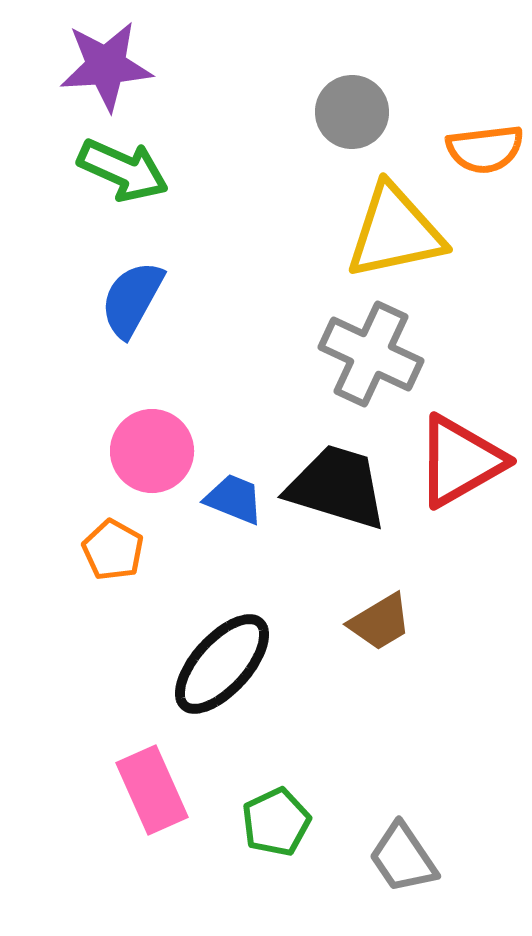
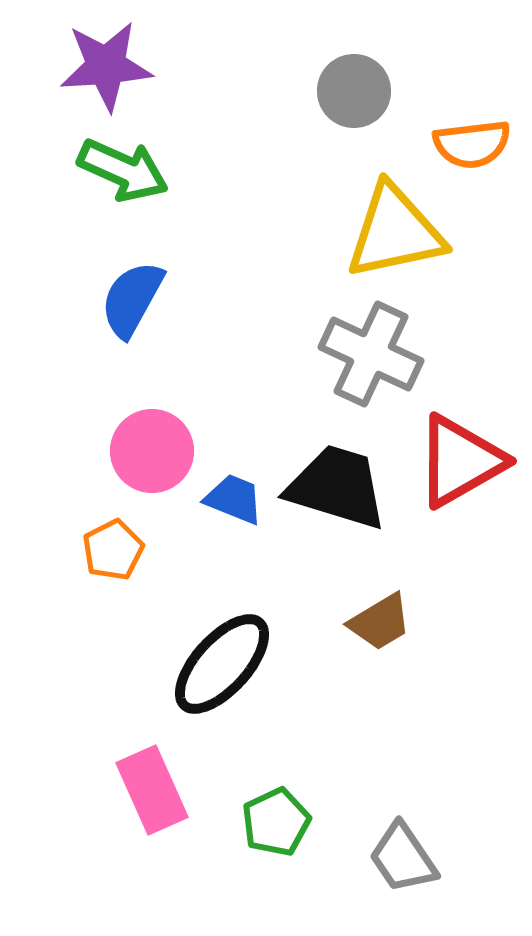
gray circle: moved 2 px right, 21 px up
orange semicircle: moved 13 px left, 5 px up
orange pentagon: rotated 16 degrees clockwise
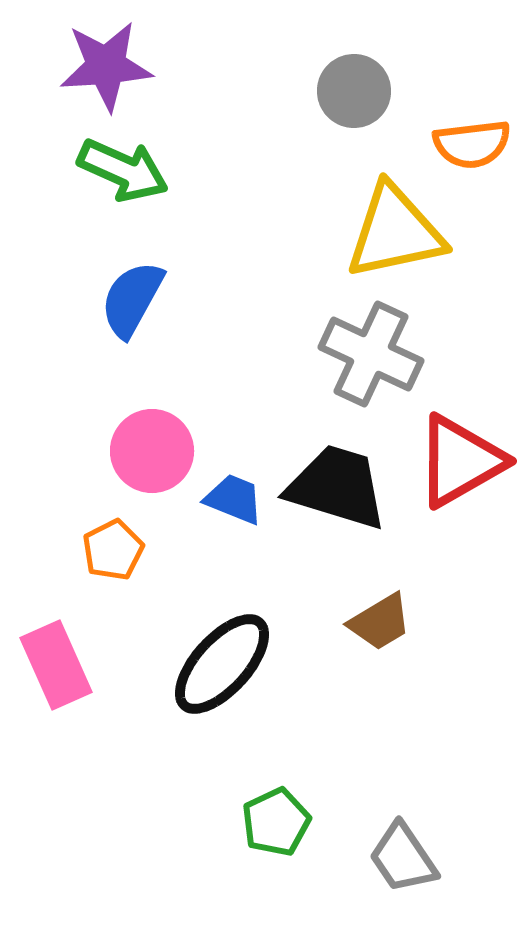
pink rectangle: moved 96 px left, 125 px up
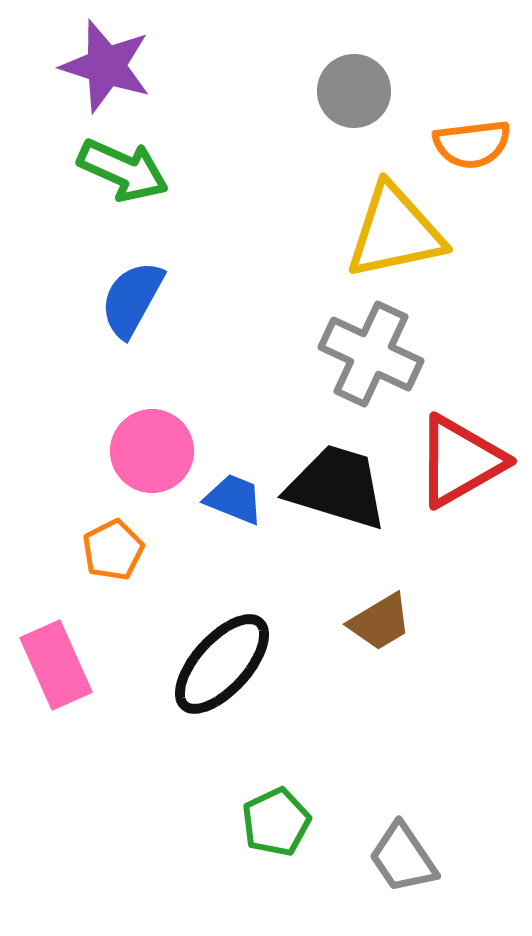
purple star: rotated 22 degrees clockwise
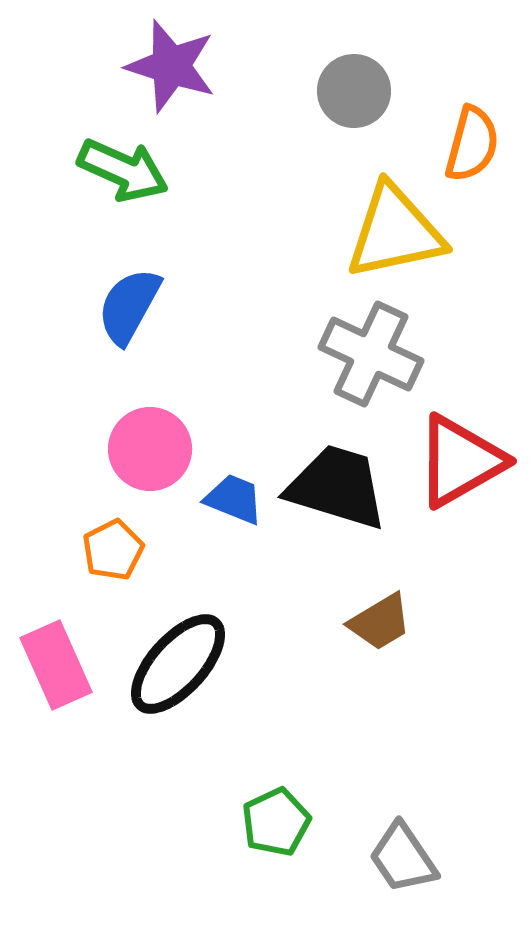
purple star: moved 65 px right
orange semicircle: rotated 68 degrees counterclockwise
blue semicircle: moved 3 px left, 7 px down
pink circle: moved 2 px left, 2 px up
black ellipse: moved 44 px left
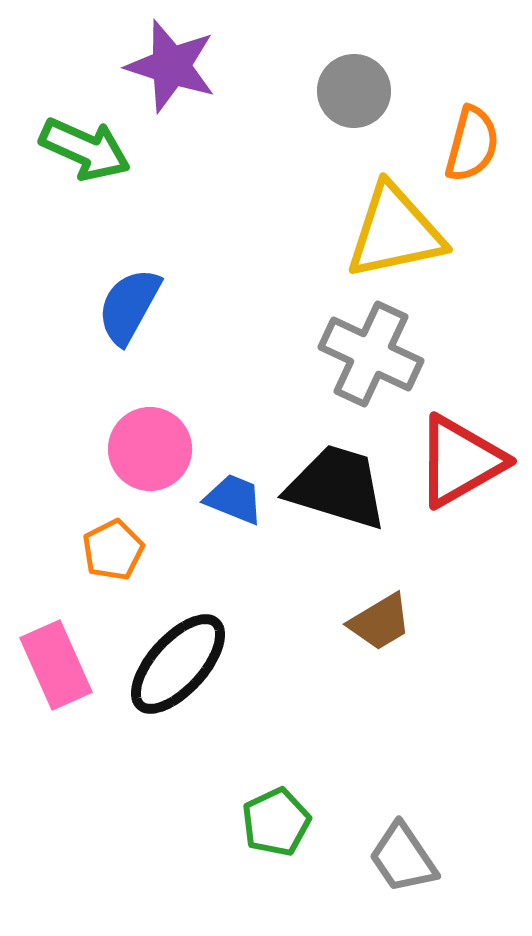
green arrow: moved 38 px left, 21 px up
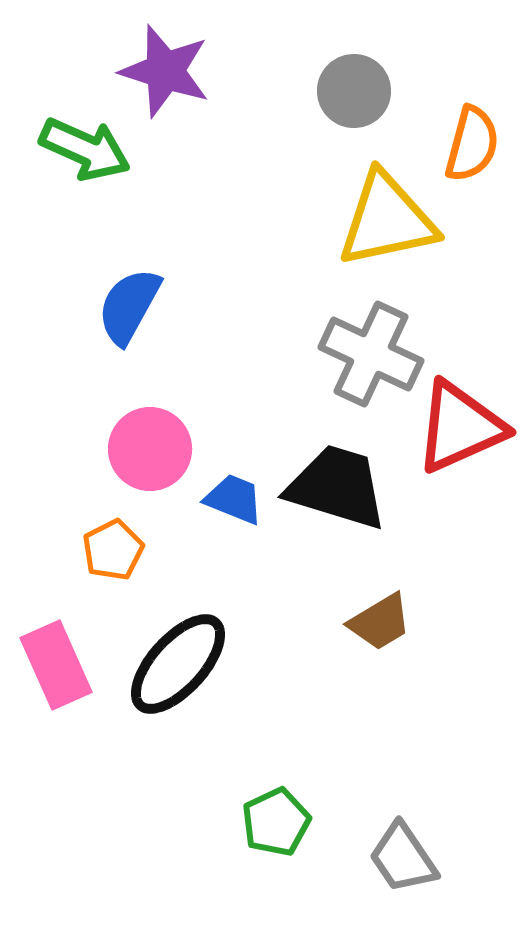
purple star: moved 6 px left, 5 px down
yellow triangle: moved 8 px left, 12 px up
red triangle: moved 34 px up; rotated 6 degrees clockwise
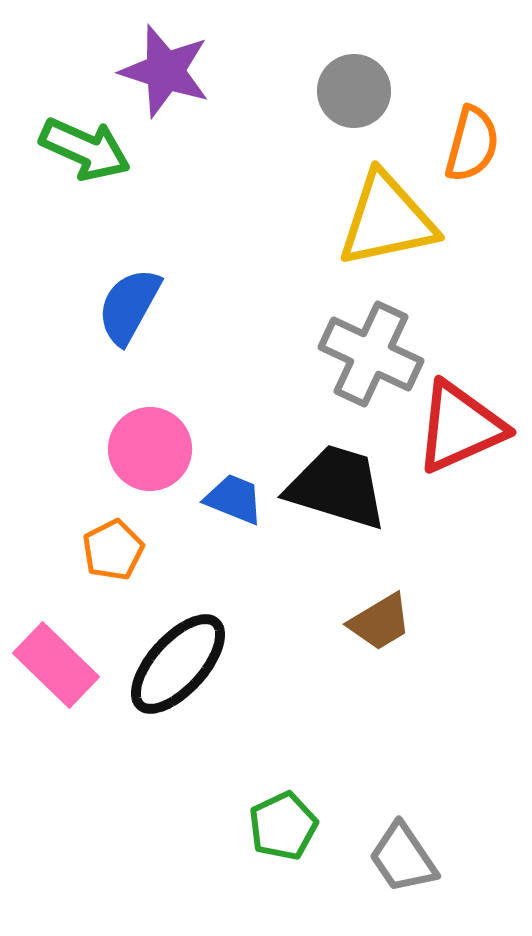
pink rectangle: rotated 22 degrees counterclockwise
green pentagon: moved 7 px right, 4 px down
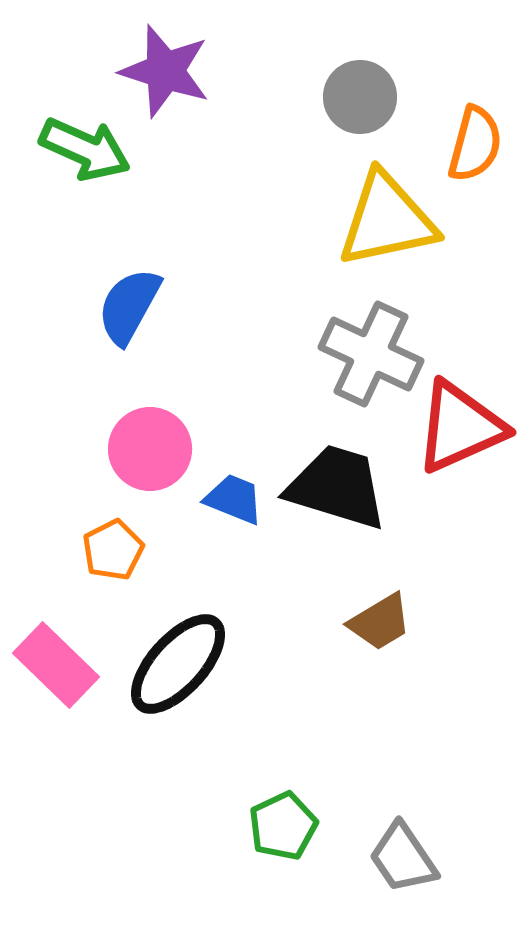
gray circle: moved 6 px right, 6 px down
orange semicircle: moved 3 px right
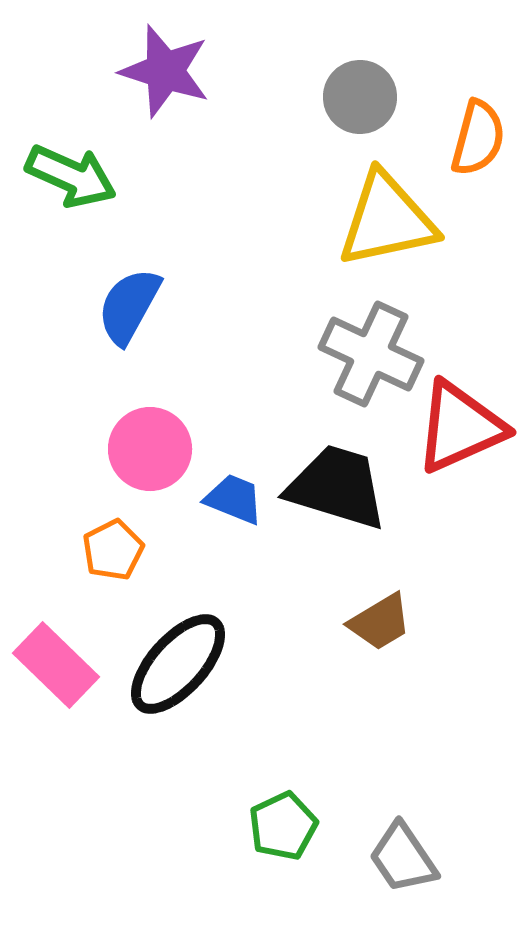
orange semicircle: moved 3 px right, 6 px up
green arrow: moved 14 px left, 27 px down
